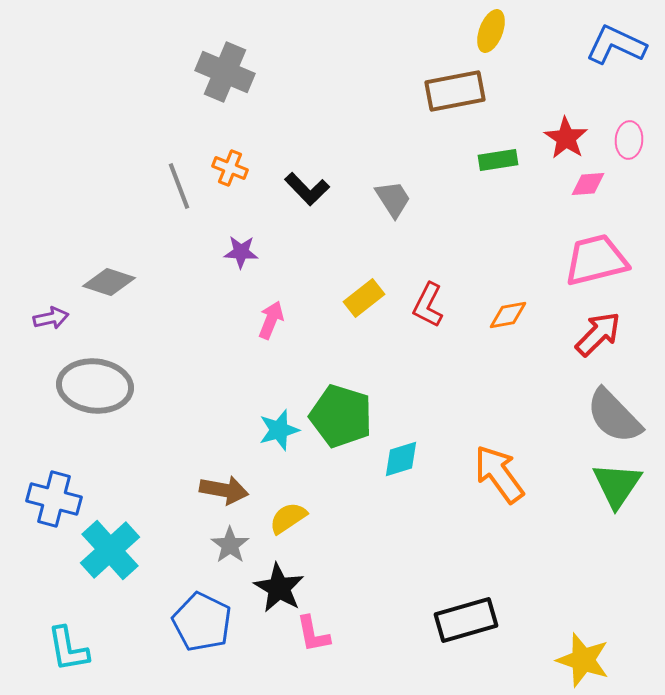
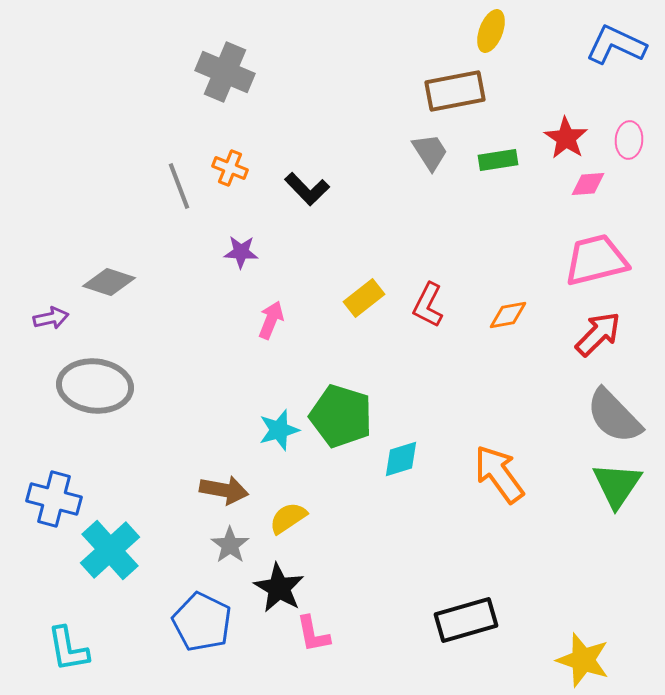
gray trapezoid: moved 37 px right, 47 px up
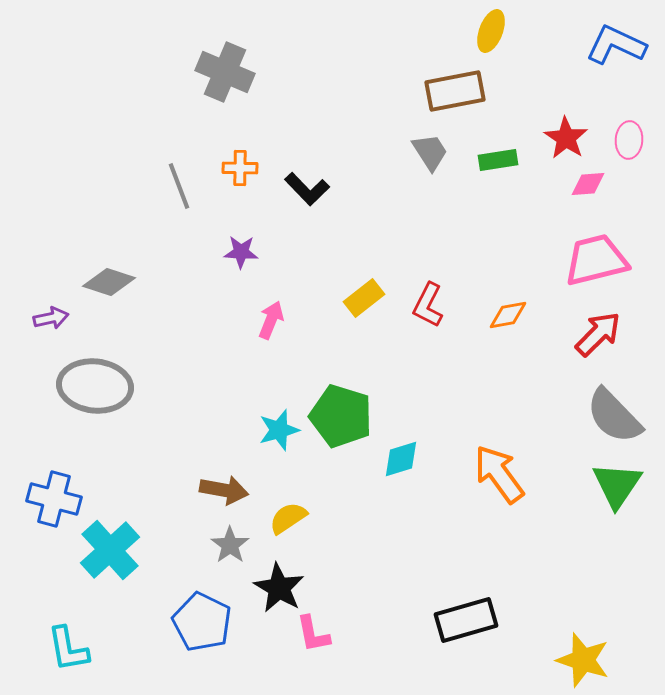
orange cross: moved 10 px right; rotated 20 degrees counterclockwise
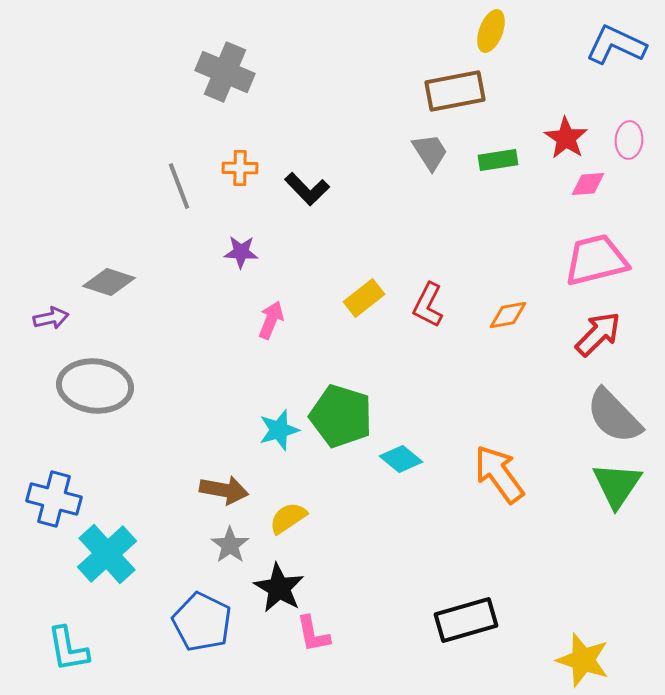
cyan diamond: rotated 57 degrees clockwise
cyan cross: moved 3 px left, 4 px down
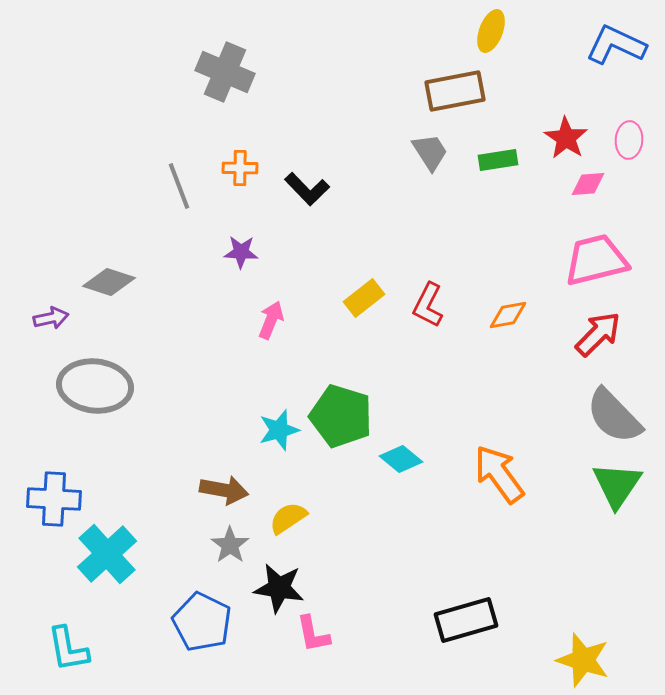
blue cross: rotated 12 degrees counterclockwise
black star: rotated 21 degrees counterclockwise
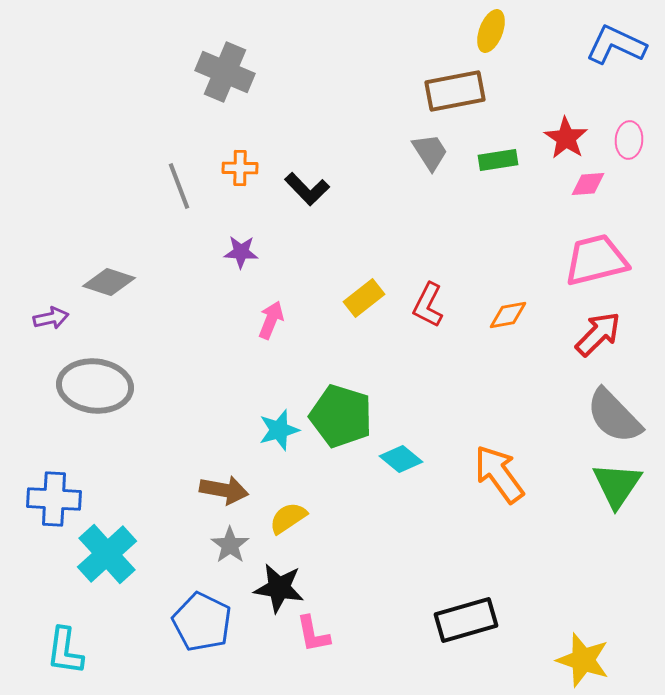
cyan L-shape: moved 3 px left, 2 px down; rotated 18 degrees clockwise
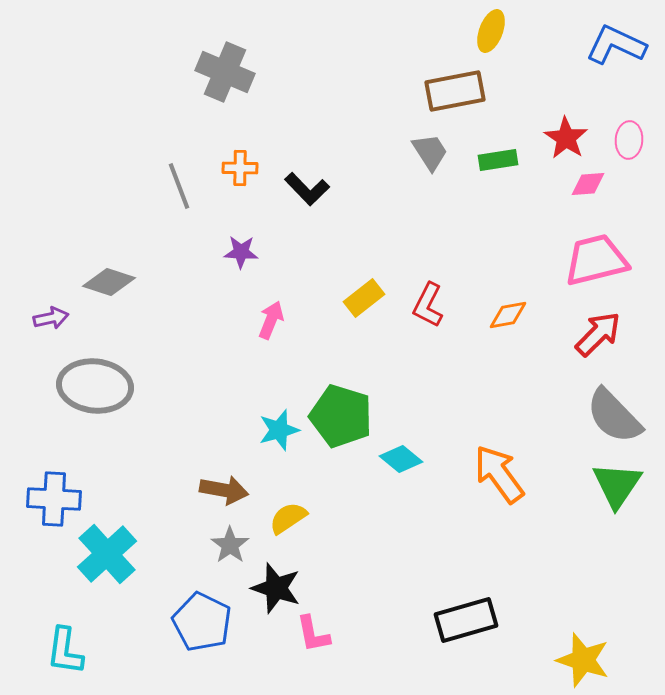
black star: moved 3 px left; rotated 9 degrees clockwise
